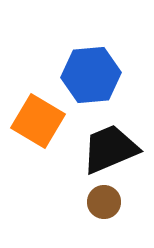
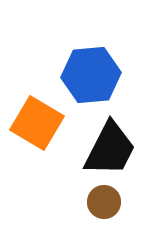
orange square: moved 1 px left, 2 px down
black trapezoid: rotated 140 degrees clockwise
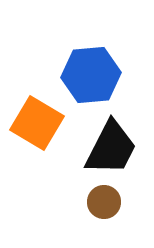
black trapezoid: moved 1 px right, 1 px up
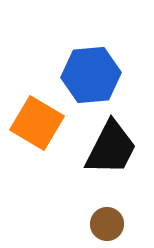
brown circle: moved 3 px right, 22 px down
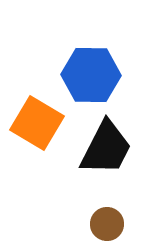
blue hexagon: rotated 6 degrees clockwise
black trapezoid: moved 5 px left
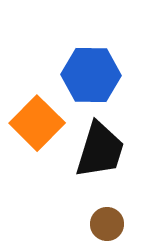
orange square: rotated 14 degrees clockwise
black trapezoid: moved 6 px left, 2 px down; rotated 10 degrees counterclockwise
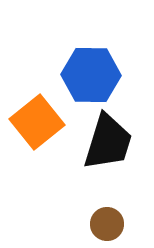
orange square: moved 1 px up; rotated 6 degrees clockwise
black trapezoid: moved 8 px right, 8 px up
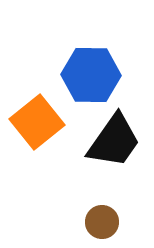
black trapezoid: moved 6 px right, 1 px up; rotated 18 degrees clockwise
brown circle: moved 5 px left, 2 px up
